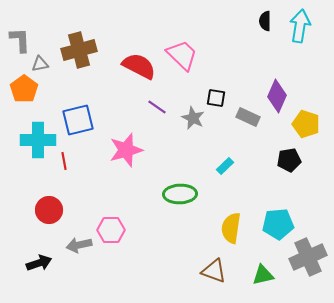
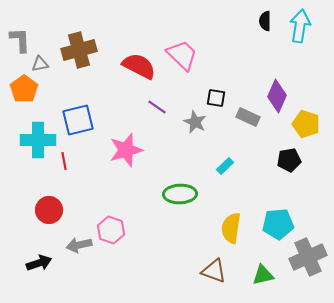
gray star: moved 2 px right, 4 px down
pink hexagon: rotated 20 degrees clockwise
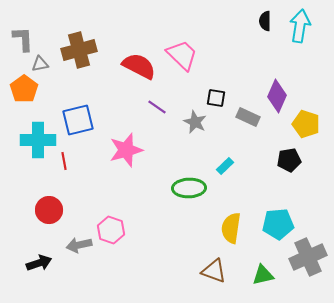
gray L-shape: moved 3 px right, 1 px up
green ellipse: moved 9 px right, 6 px up
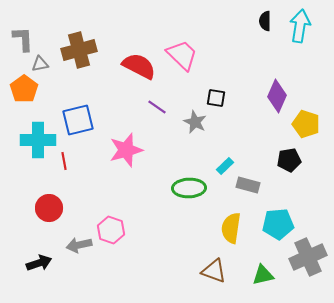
gray rectangle: moved 68 px down; rotated 10 degrees counterclockwise
red circle: moved 2 px up
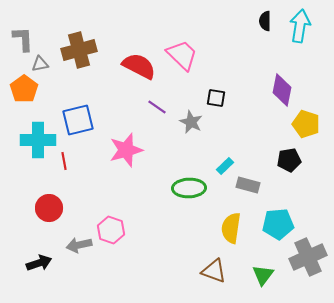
purple diamond: moved 5 px right, 6 px up; rotated 12 degrees counterclockwise
gray star: moved 4 px left
green triangle: rotated 40 degrees counterclockwise
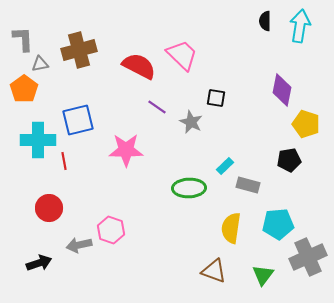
pink star: rotated 16 degrees clockwise
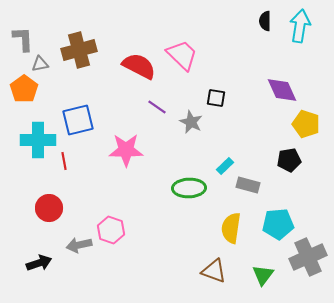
purple diamond: rotated 36 degrees counterclockwise
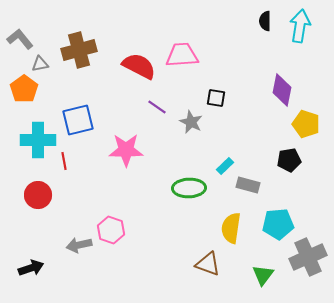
gray L-shape: moved 3 px left; rotated 36 degrees counterclockwise
pink trapezoid: rotated 48 degrees counterclockwise
purple diamond: rotated 36 degrees clockwise
red circle: moved 11 px left, 13 px up
black arrow: moved 8 px left, 5 px down
brown triangle: moved 6 px left, 7 px up
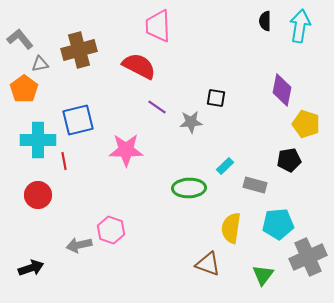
pink trapezoid: moved 24 px left, 29 px up; rotated 88 degrees counterclockwise
gray star: rotated 30 degrees counterclockwise
gray rectangle: moved 7 px right
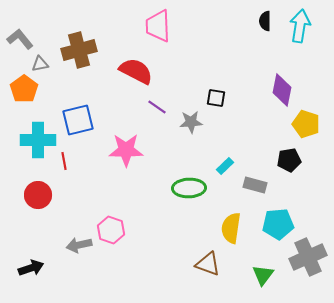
red semicircle: moved 3 px left, 5 px down
